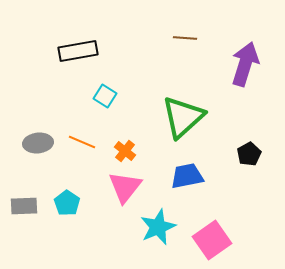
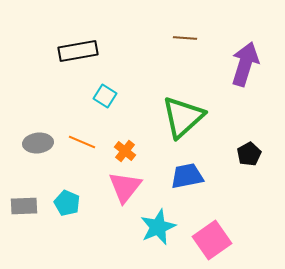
cyan pentagon: rotated 10 degrees counterclockwise
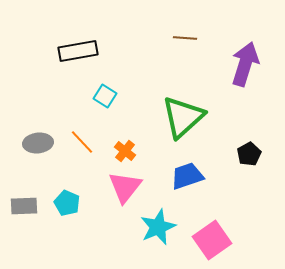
orange line: rotated 24 degrees clockwise
blue trapezoid: rotated 8 degrees counterclockwise
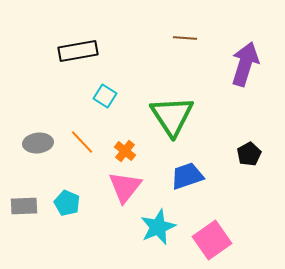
green triangle: moved 11 px left, 1 px up; rotated 21 degrees counterclockwise
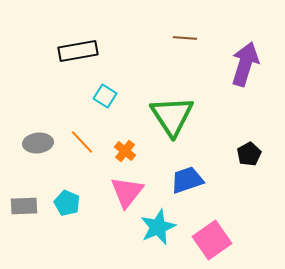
blue trapezoid: moved 4 px down
pink triangle: moved 2 px right, 5 px down
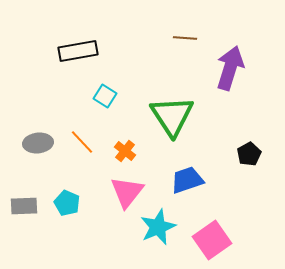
purple arrow: moved 15 px left, 4 px down
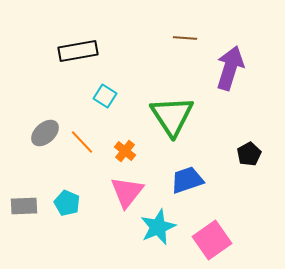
gray ellipse: moved 7 px right, 10 px up; rotated 36 degrees counterclockwise
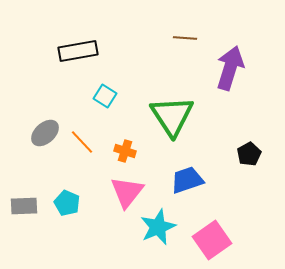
orange cross: rotated 20 degrees counterclockwise
